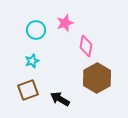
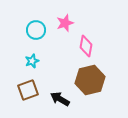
brown hexagon: moved 7 px left, 2 px down; rotated 16 degrees clockwise
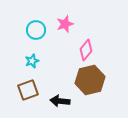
pink star: moved 1 px down
pink diamond: moved 4 px down; rotated 30 degrees clockwise
black arrow: moved 2 px down; rotated 24 degrees counterclockwise
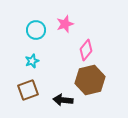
black arrow: moved 3 px right, 1 px up
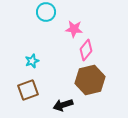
pink star: moved 9 px right, 5 px down; rotated 24 degrees clockwise
cyan circle: moved 10 px right, 18 px up
black arrow: moved 5 px down; rotated 24 degrees counterclockwise
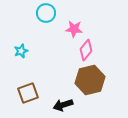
cyan circle: moved 1 px down
cyan star: moved 11 px left, 10 px up
brown square: moved 3 px down
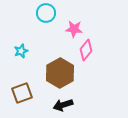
brown hexagon: moved 30 px left, 7 px up; rotated 16 degrees counterclockwise
brown square: moved 6 px left
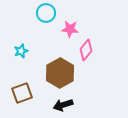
pink star: moved 4 px left
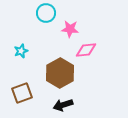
pink diamond: rotated 45 degrees clockwise
